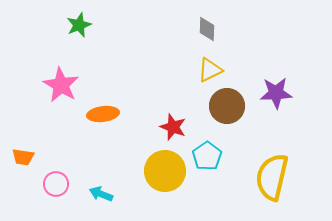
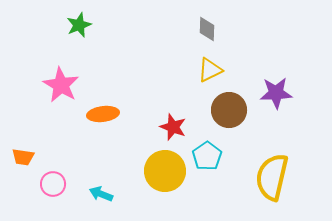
brown circle: moved 2 px right, 4 px down
pink circle: moved 3 px left
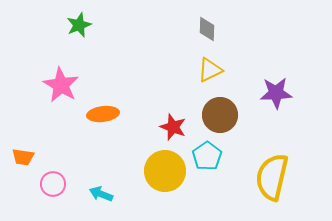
brown circle: moved 9 px left, 5 px down
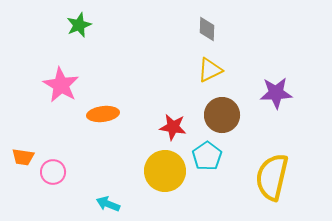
brown circle: moved 2 px right
red star: rotated 12 degrees counterclockwise
pink circle: moved 12 px up
cyan arrow: moved 7 px right, 10 px down
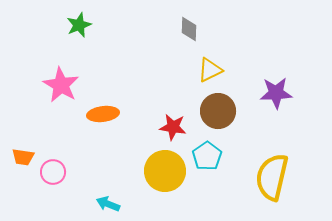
gray diamond: moved 18 px left
brown circle: moved 4 px left, 4 px up
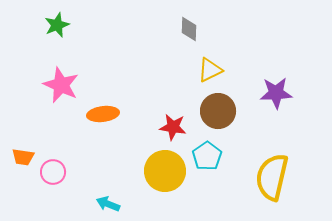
green star: moved 22 px left
pink star: rotated 6 degrees counterclockwise
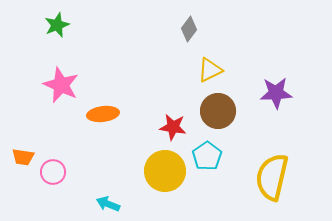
gray diamond: rotated 35 degrees clockwise
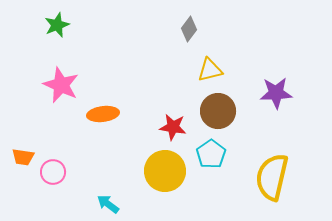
yellow triangle: rotated 12 degrees clockwise
cyan pentagon: moved 4 px right, 2 px up
cyan arrow: rotated 15 degrees clockwise
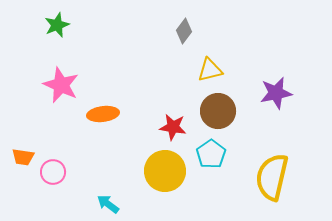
gray diamond: moved 5 px left, 2 px down
purple star: rotated 8 degrees counterclockwise
